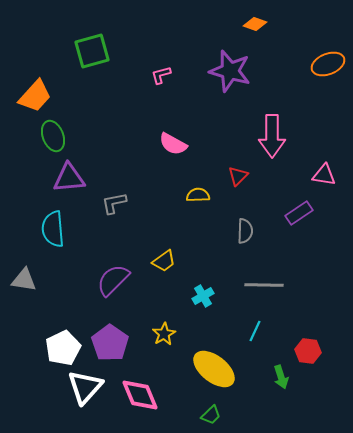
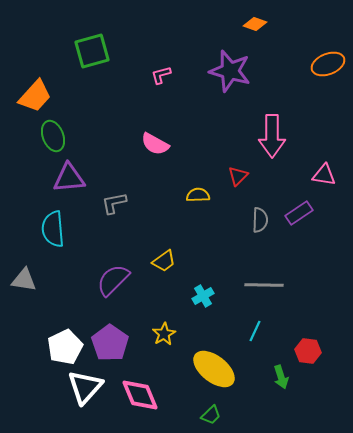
pink semicircle: moved 18 px left
gray semicircle: moved 15 px right, 11 px up
white pentagon: moved 2 px right, 1 px up
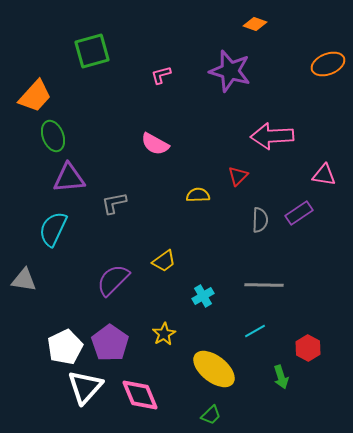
pink arrow: rotated 87 degrees clockwise
cyan semicircle: rotated 30 degrees clockwise
cyan line: rotated 35 degrees clockwise
red hexagon: moved 3 px up; rotated 20 degrees clockwise
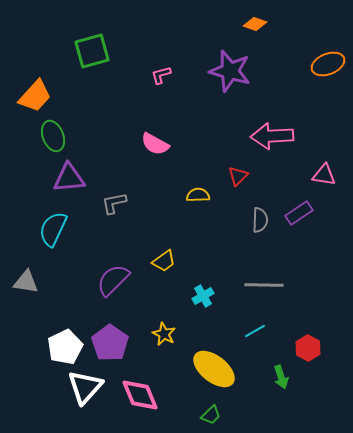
gray triangle: moved 2 px right, 2 px down
yellow star: rotated 15 degrees counterclockwise
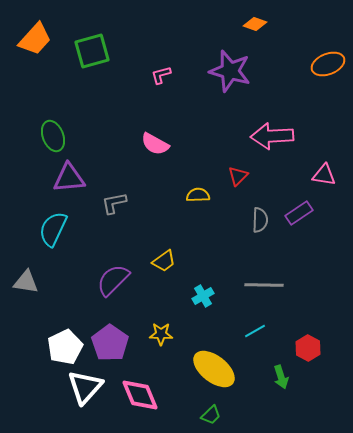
orange trapezoid: moved 57 px up
yellow star: moved 3 px left; rotated 25 degrees counterclockwise
